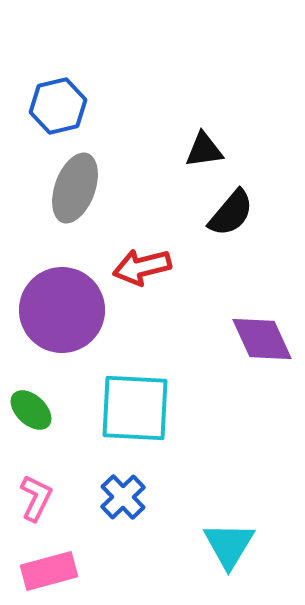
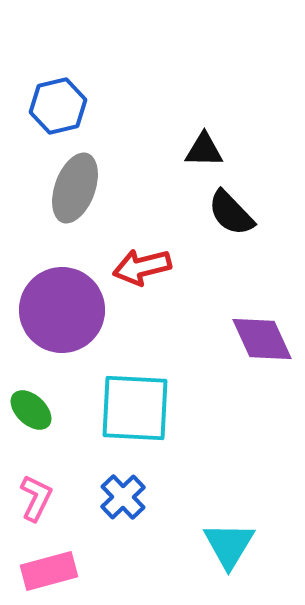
black triangle: rotated 9 degrees clockwise
black semicircle: rotated 96 degrees clockwise
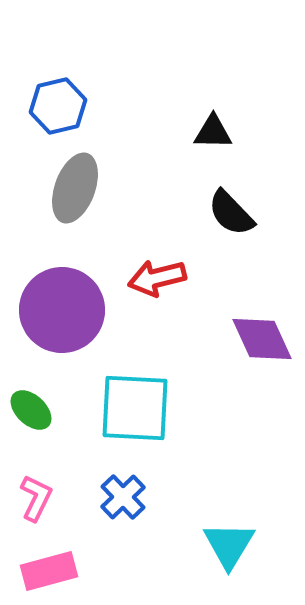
black triangle: moved 9 px right, 18 px up
red arrow: moved 15 px right, 11 px down
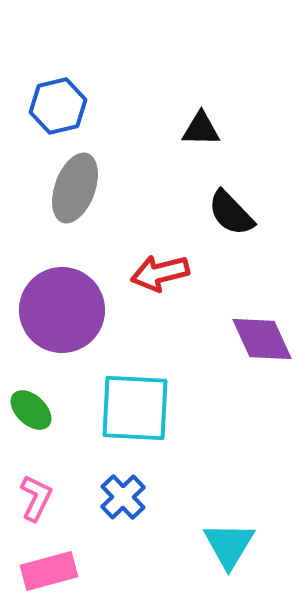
black triangle: moved 12 px left, 3 px up
red arrow: moved 3 px right, 5 px up
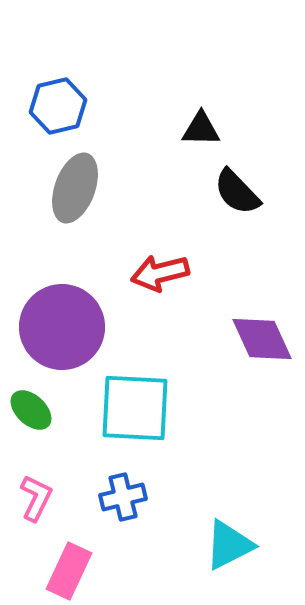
black semicircle: moved 6 px right, 21 px up
purple circle: moved 17 px down
blue cross: rotated 30 degrees clockwise
cyan triangle: rotated 32 degrees clockwise
pink rectangle: moved 20 px right; rotated 50 degrees counterclockwise
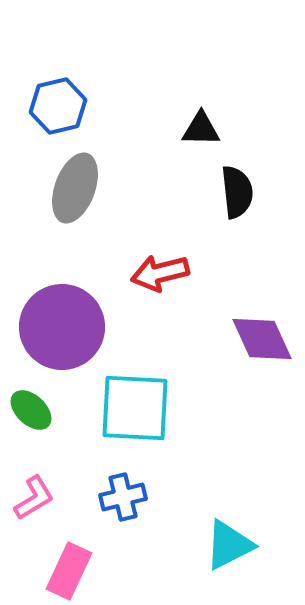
black semicircle: rotated 142 degrees counterclockwise
pink L-shape: moved 2 px left; rotated 33 degrees clockwise
